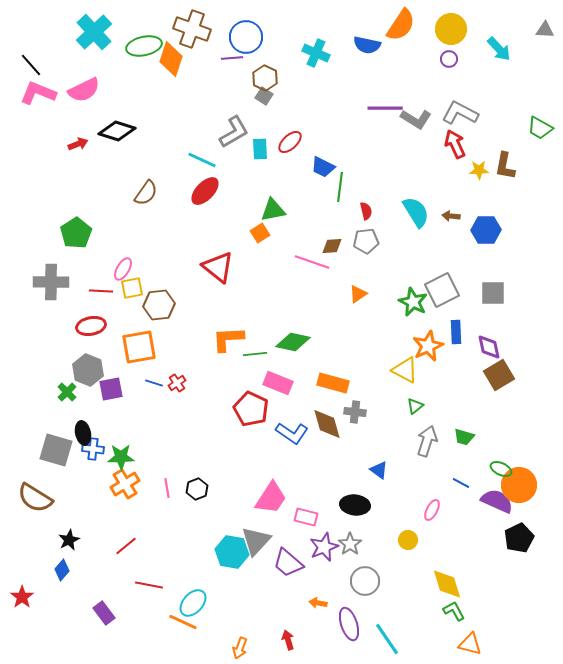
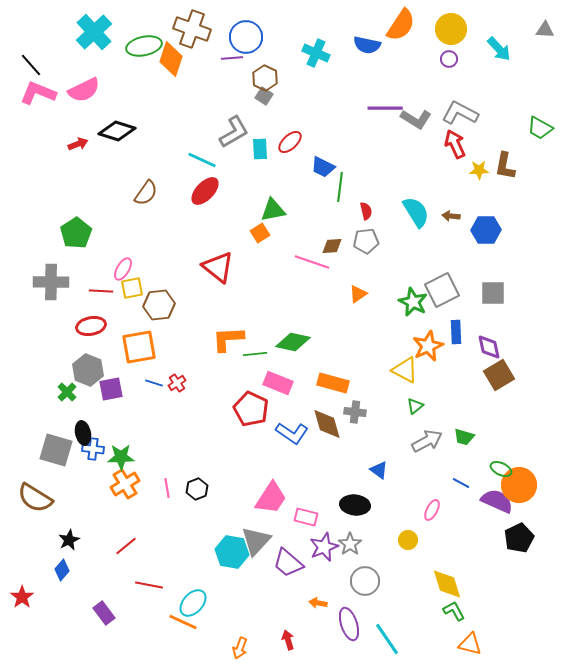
gray arrow at (427, 441): rotated 44 degrees clockwise
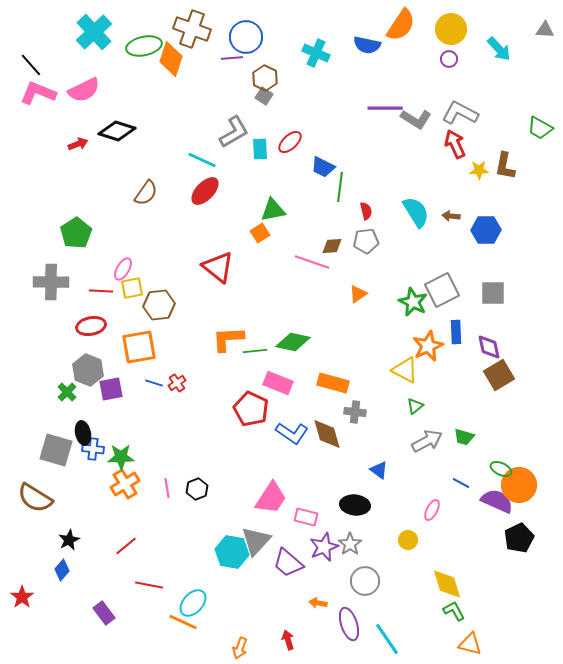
green line at (255, 354): moved 3 px up
brown diamond at (327, 424): moved 10 px down
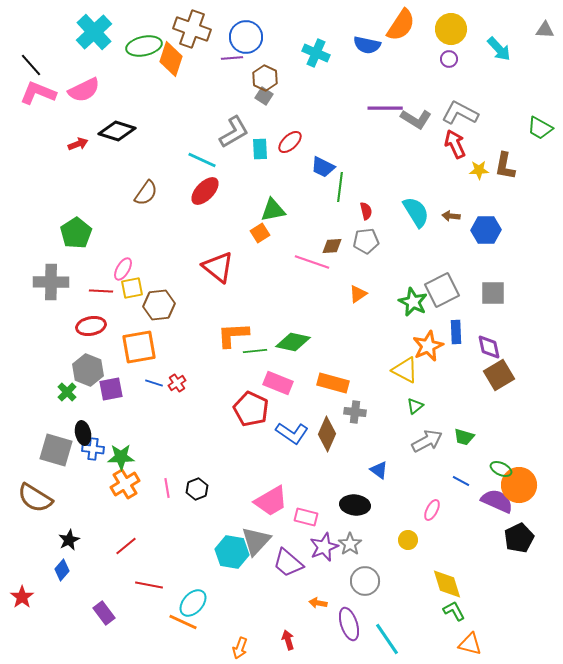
orange L-shape at (228, 339): moved 5 px right, 4 px up
brown diamond at (327, 434): rotated 40 degrees clockwise
blue line at (461, 483): moved 2 px up
pink trapezoid at (271, 498): moved 3 px down; rotated 27 degrees clockwise
